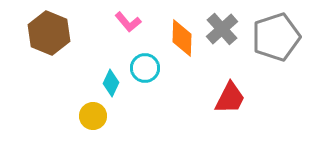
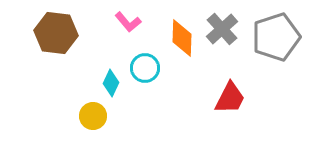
brown hexagon: moved 7 px right; rotated 15 degrees counterclockwise
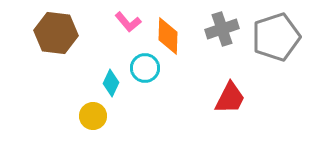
gray cross: rotated 24 degrees clockwise
orange diamond: moved 14 px left, 2 px up
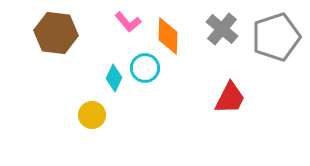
gray cross: rotated 32 degrees counterclockwise
cyan diamond: moved 3 px right, 5 px up
yellow circle: moved 1 px left, 1 px up
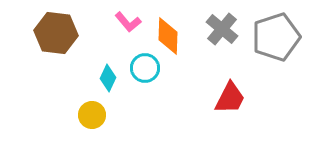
cyan diamond: moved 6 px left
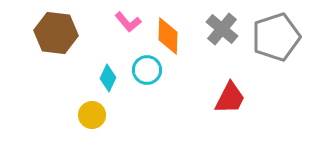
cyan circle: moved 2 px right, 2 px down
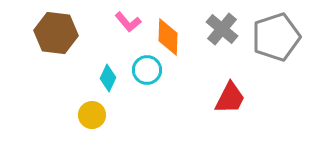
orange diamond: moved 1 px down
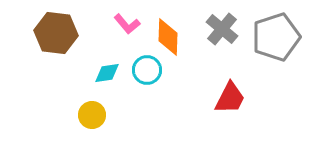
pink L-shape: moved 1 px left, 2 px down
cyan diamond: moved 1 px left, 5 px up; rotated 56 degrees clockwise
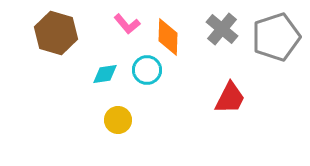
brown hexagon: rotated 9 degrees clockwise
cyan diamond: moved 2 px left, 1 px down
yellow circle: moved 26 px right, 5 px down
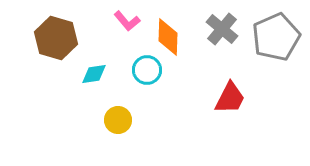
pink L-shape: moved 3 px up
brown hexagon: moved 5 px down
gray pentagon: rotated 6 degrees counterclockwise
cyan diamond: moved 11 px left
